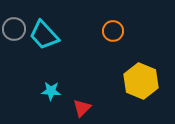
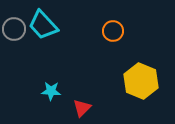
cyan trapezoid: moved 1 px left, 10 px up
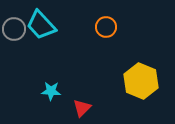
cyan trapezoid: moved 2 px left
orange circle: moved 7 px left, 4 px up
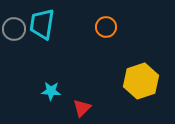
cyan trapezoid: moved 1 px right, 1 px up; rotated 52 degrees clockwise
yellow hexagon: rotated 20 degrees clockwise
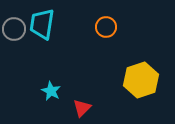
yellow hexagon: moved 1 px up
cyan star: rotated 24 degrees clockwise
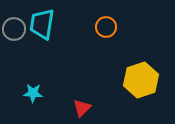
cyan star: moved 18 px left, 2 px down; rotated 24 degrees counterclockwise
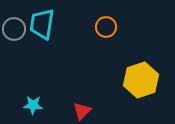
cyan star: moved 12 px down
red triangle: moved 3 px down
